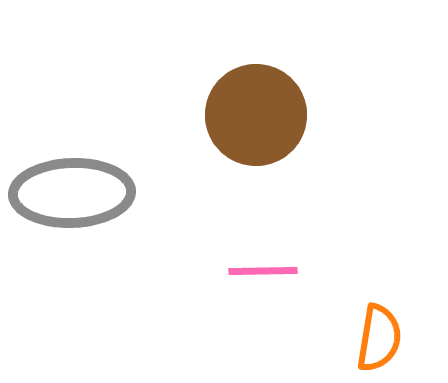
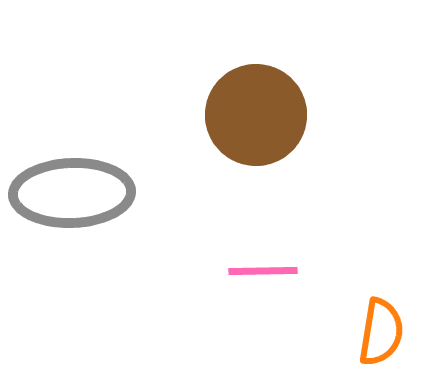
orange semicircle: moved 2 px right, 6 px up
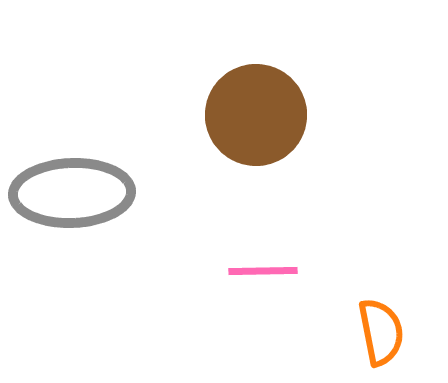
orange semicircle: rotated 20 degrees counterclockwise
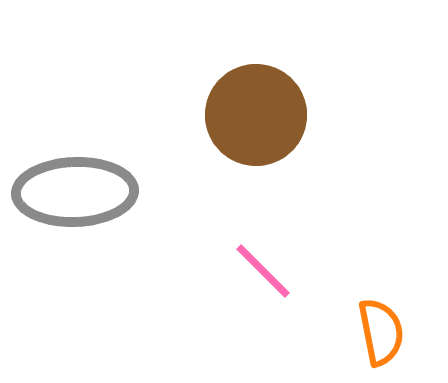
gray ellipse: moved 3 px right, 1 px up
pink line: rotated 46 degrees clockwise
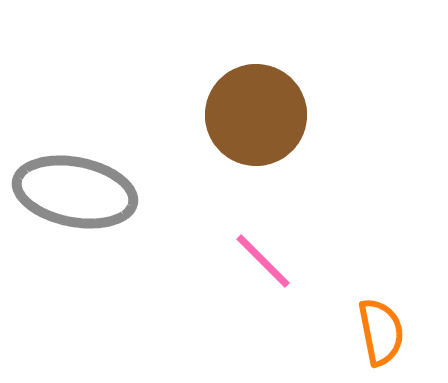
gray ellipse: rotated 13 degrees clockwise
pink line: moved 10 px up
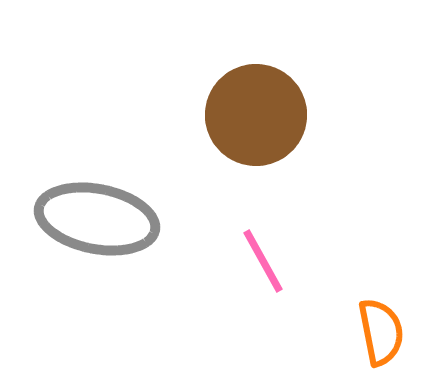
gray ellipse: moved 22 px right, 27 px down
pink line: rotated 16 degrees clockwise
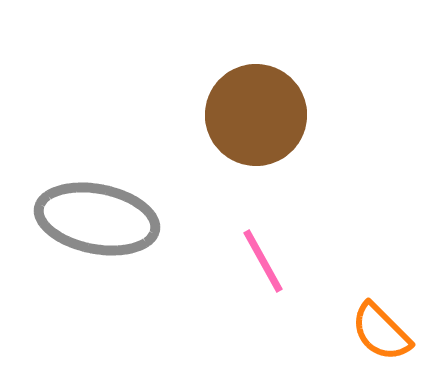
orange semicircle: rotated 146 degrees clockwise
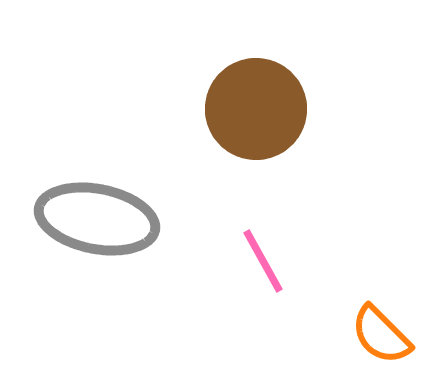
brown circle: moved 6 px up
orange semicircle: moved 3 px down
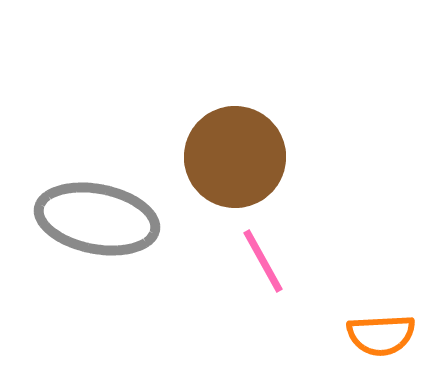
brown circle: moved 21 px left, 48 px down
orange semicircle: rotated 48 degrees counterclockwise
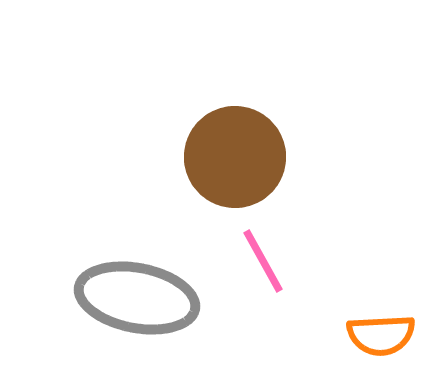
gray ellipse: moved 40 px right, 79 px down
